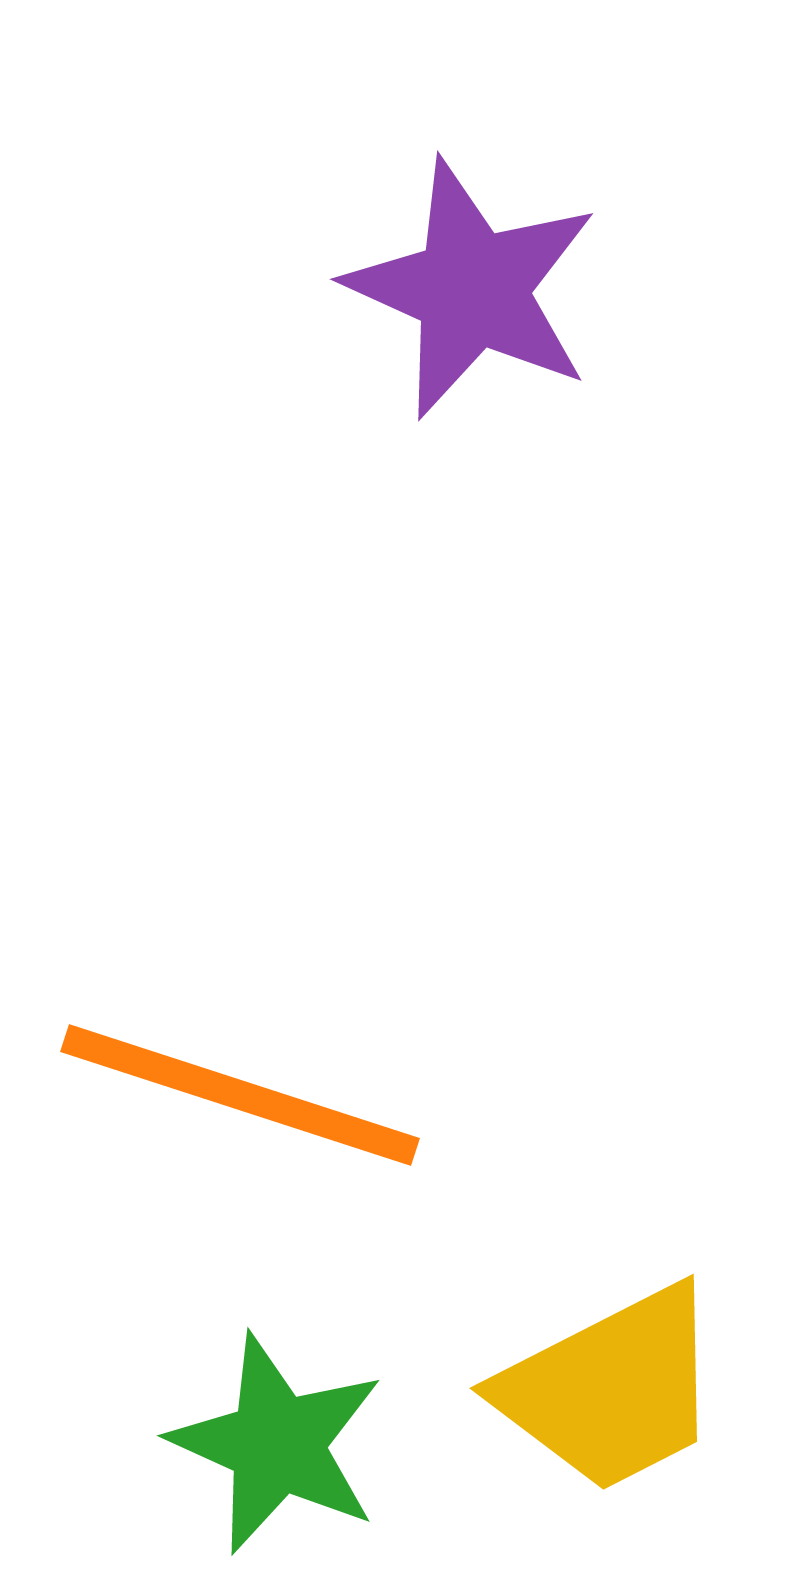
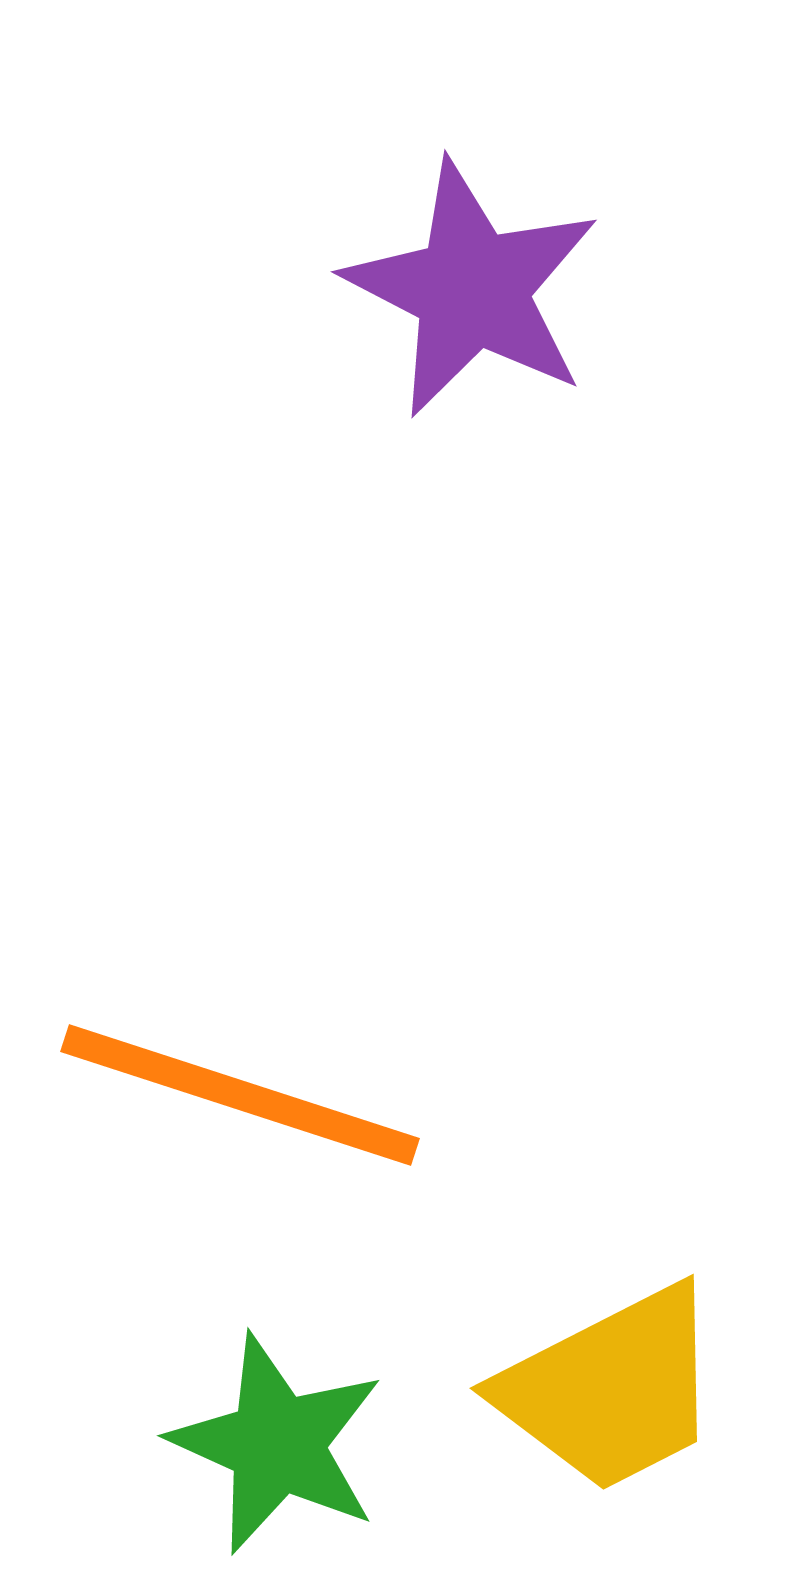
purple star: rotated 3 degrees clockwise
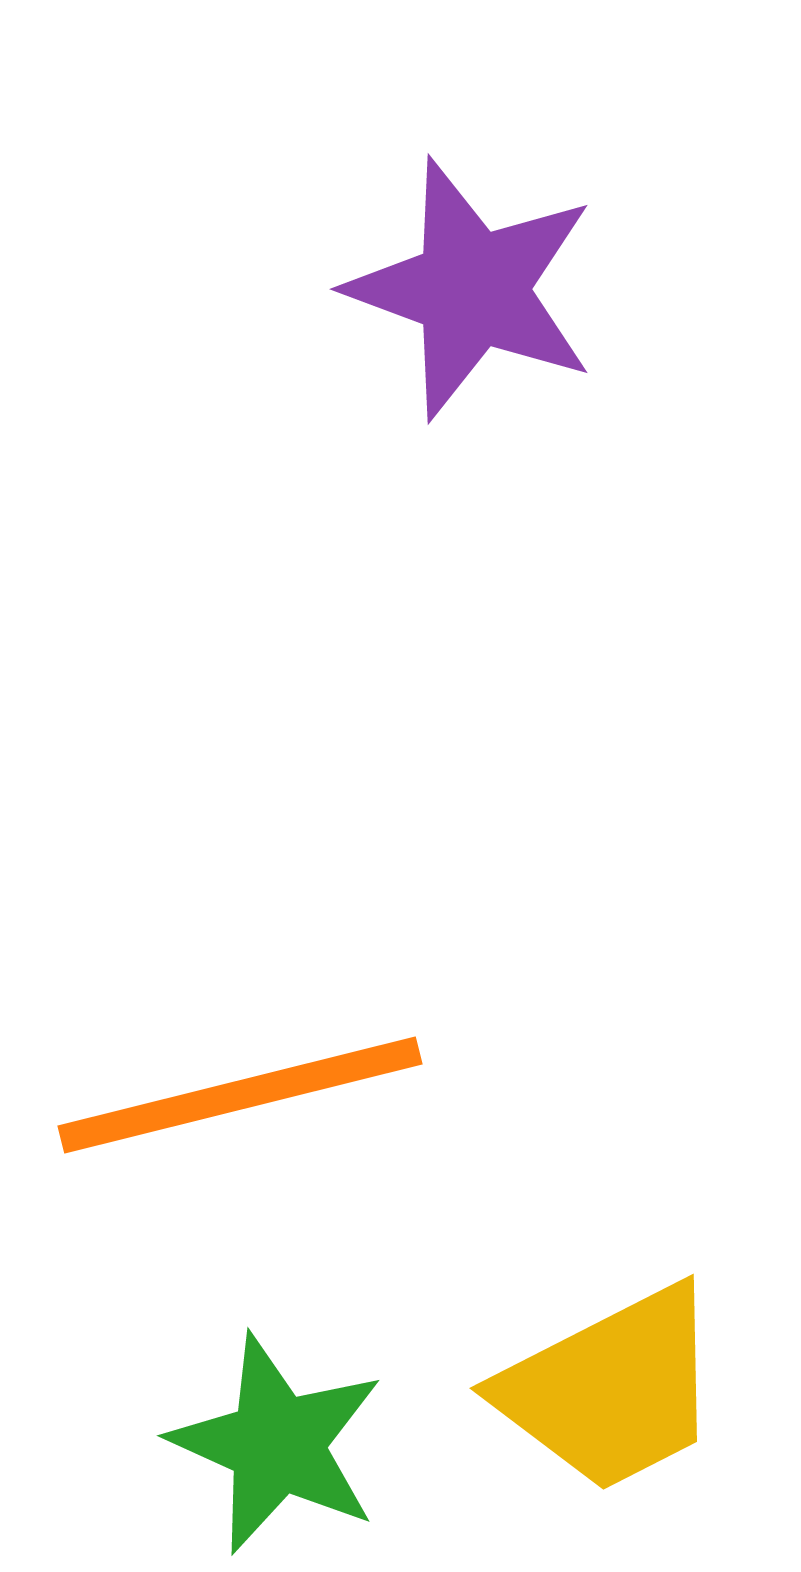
purple star: rotated 7 degrees counterclockwise
orange line: rotated 32 degrees counterclockwise
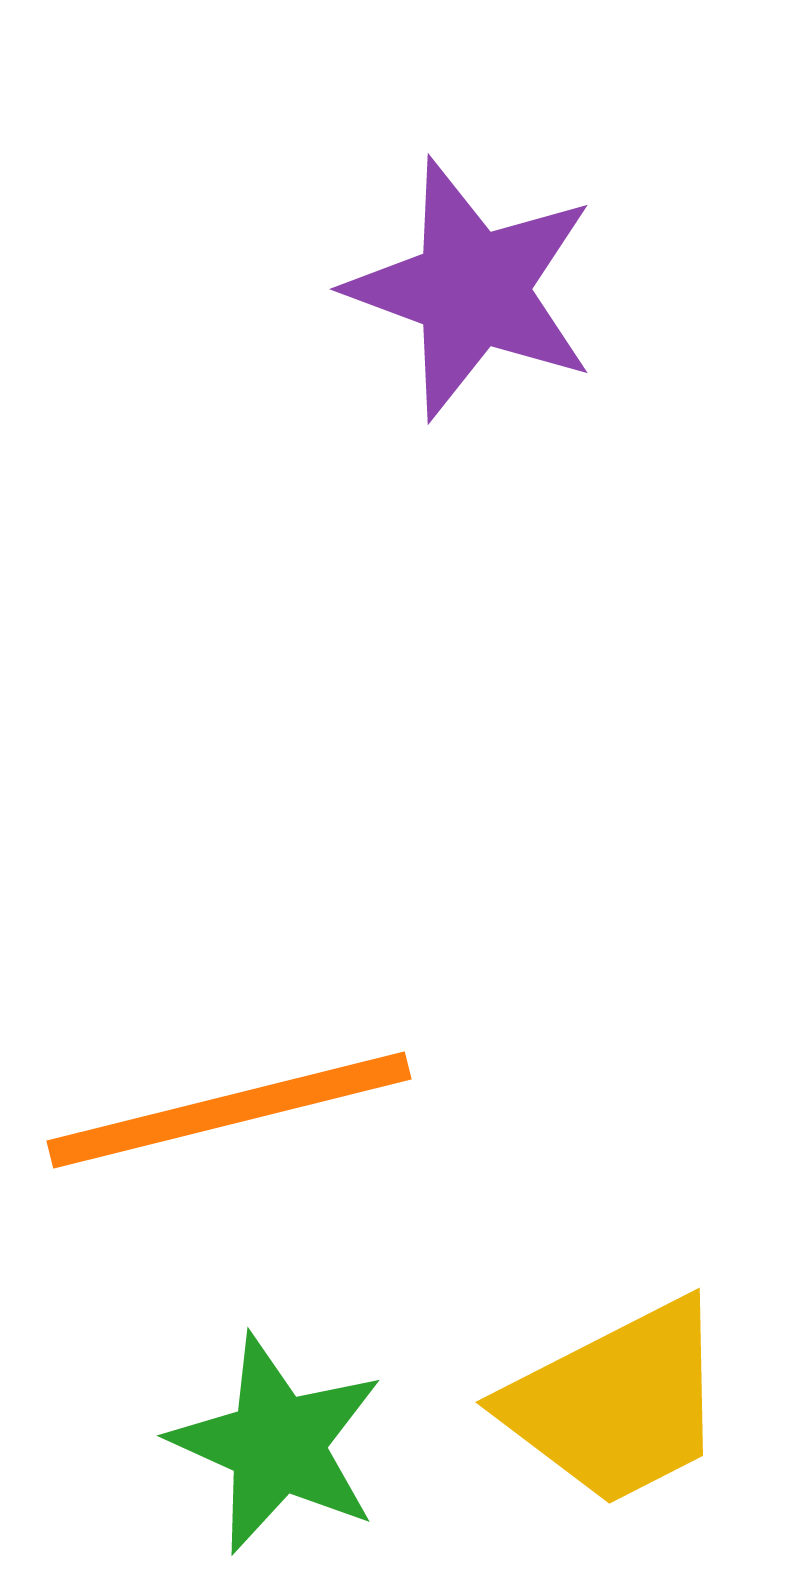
orange line: moved 11 px left, 15 px down
yellow trapezoid: moved 6 px right, 14 px down
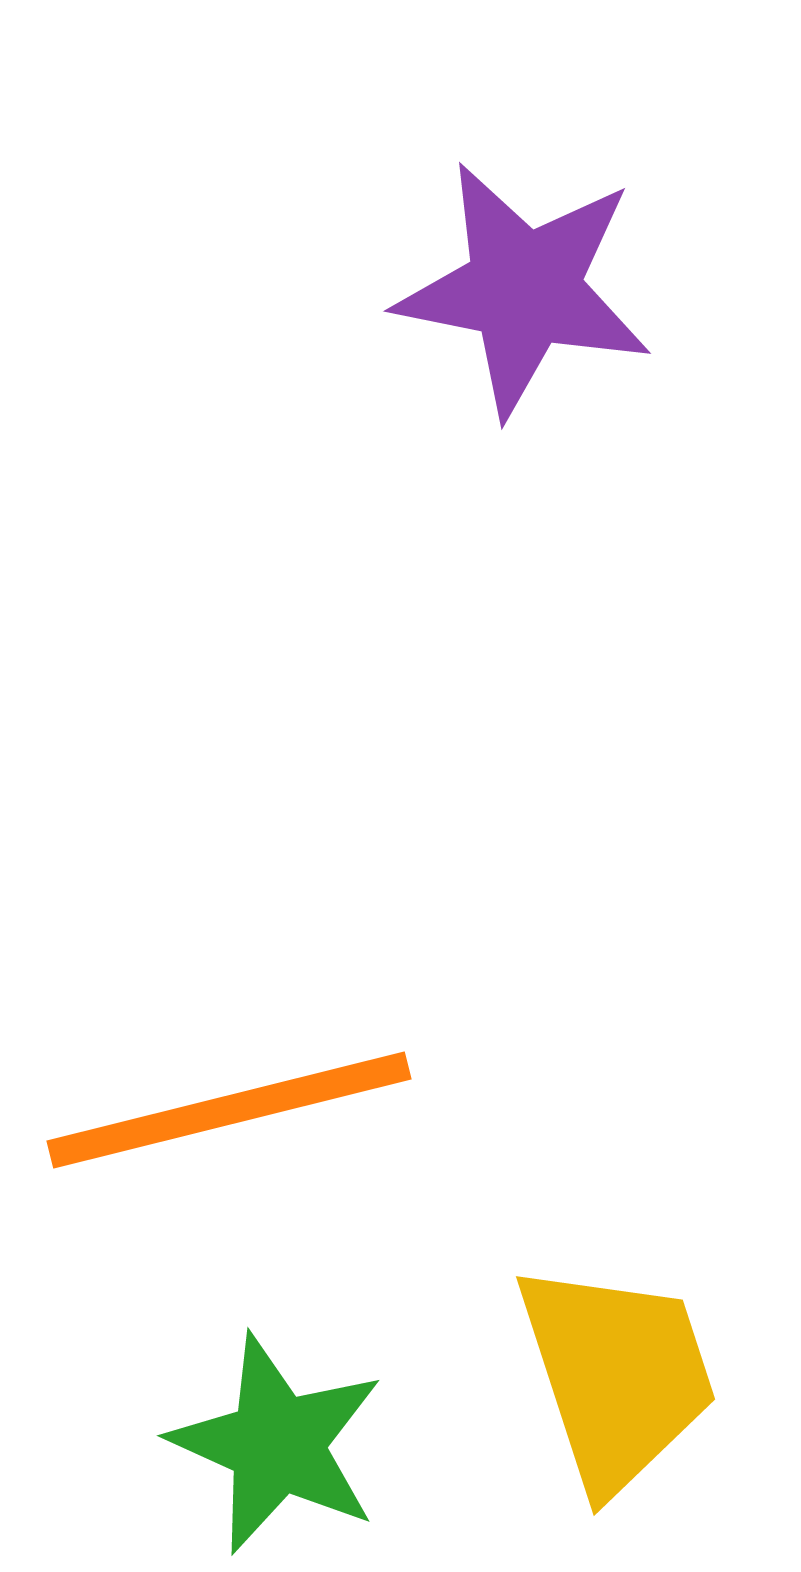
purple star: moved 52 px right; rotated 9 degrees counterclockwise
yellow trapezoid: moved 27 px up; rotated 81 degrees counterclockwise
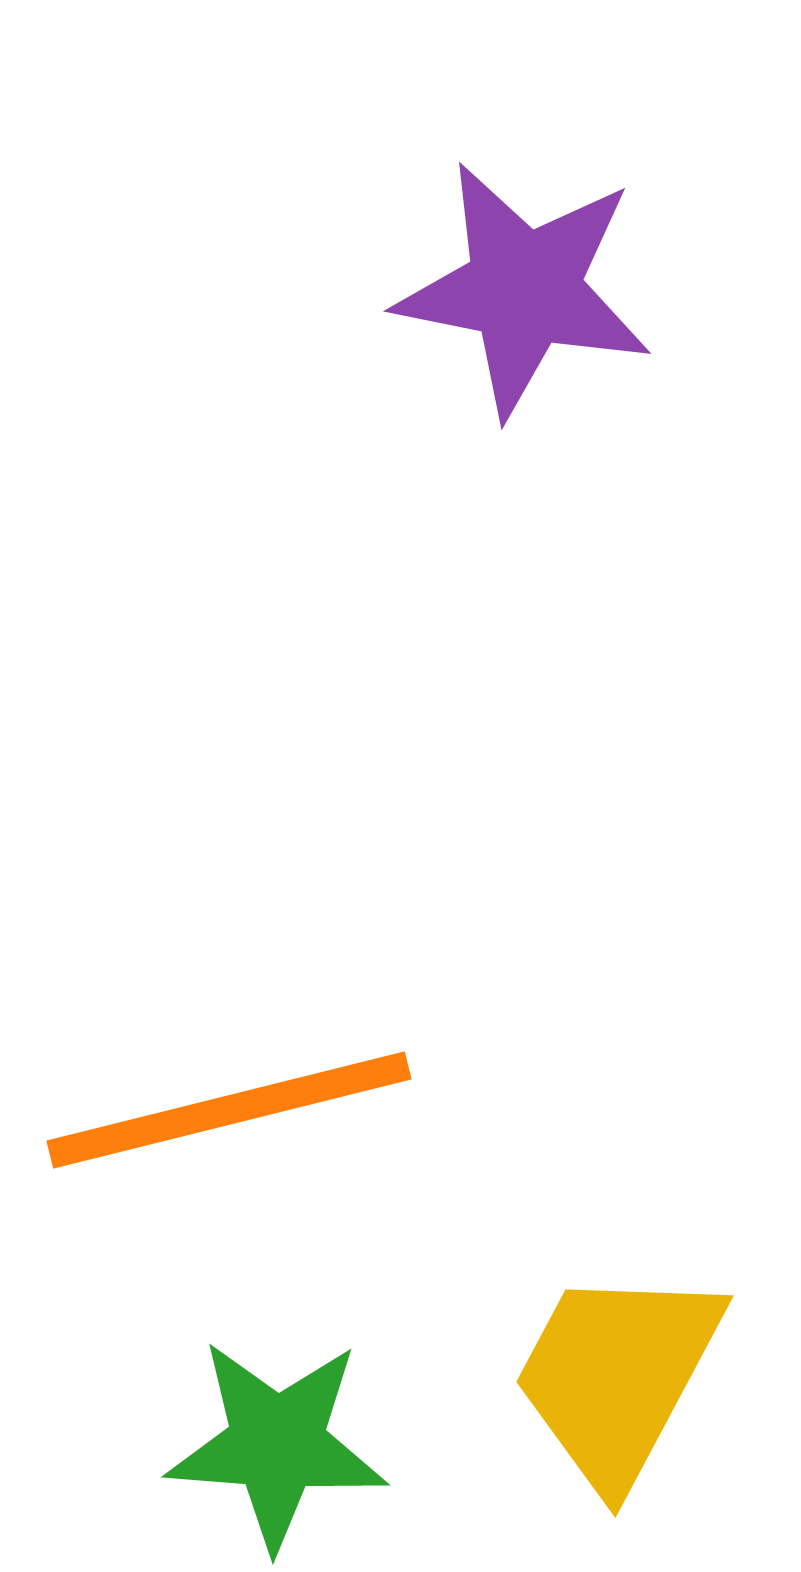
yellow trapezoid: rotated 134 degrees counterclockwise
green star: rotated 20 degrees counterclockwise
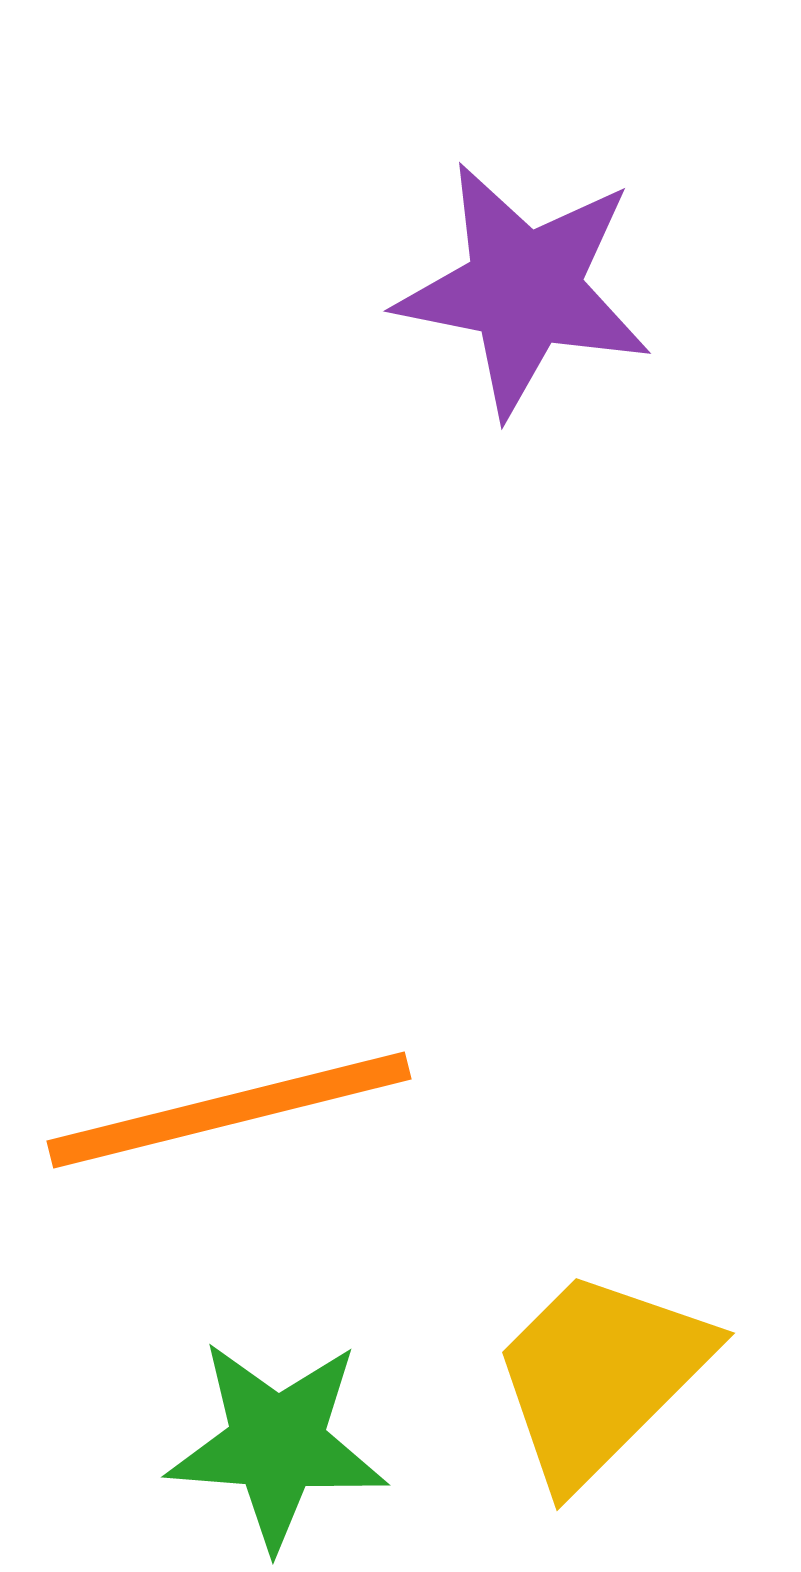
yellow trapezoid: moved 17 px left; rotated 17 degrees clockwise
